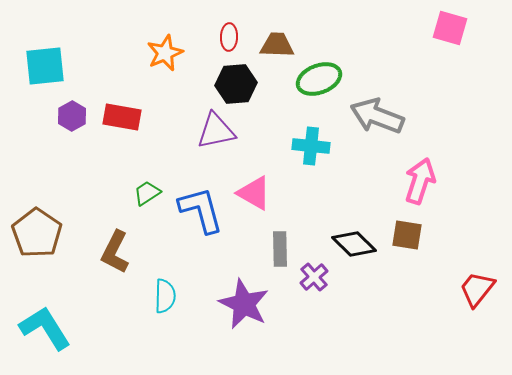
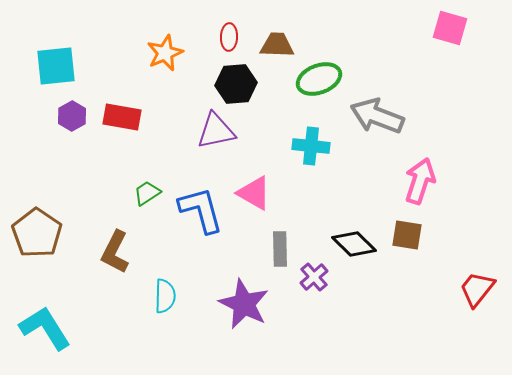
cyan square: moved 11 px right
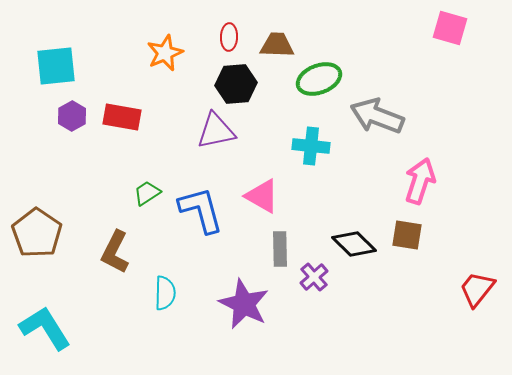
pink triangle: moved 8 px right, 3 px down
cyan semicircle: moved 3 px up
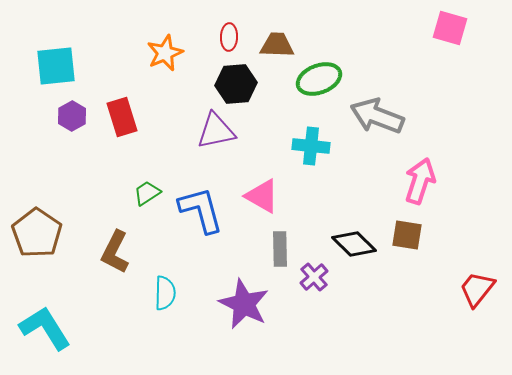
red rectangle: rotated 63 degrees clockwise
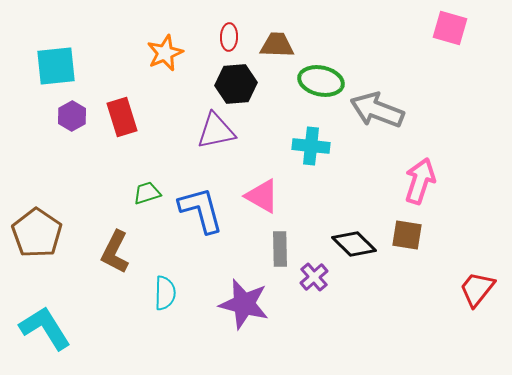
green ellipse: moved 2 px right, 2 px down; rotated 33 degrees clockwise
gray arrow: moved 6 px up
green trapezoid: rotated 16 degrees clockwise
purple star: rotated 12 degrees counterclockwise
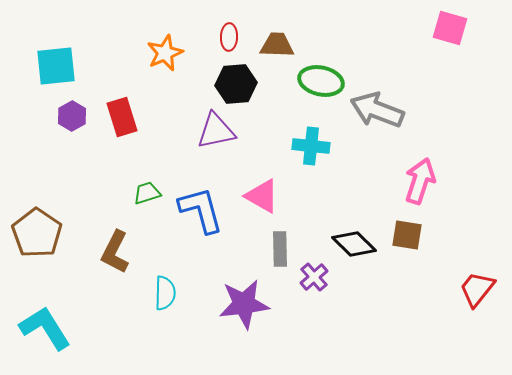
purple star: rotated 21 degrees counterclockwise
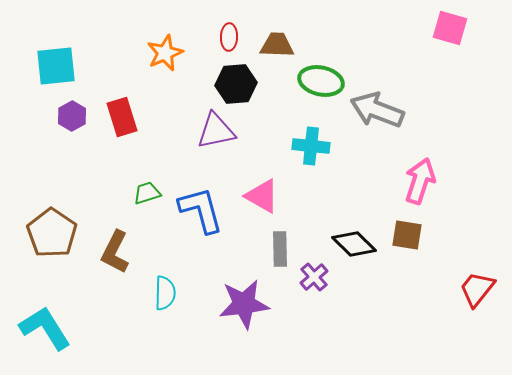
brown pentagon: moved 15 px right
